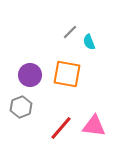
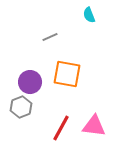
gray line: moved 20 px left, 5 px down; rotated 21 degrees clockwise
cyan semicircle: moved 27 px up
purple circle: moved 7 px down
red line: rotated 12 degrees counterclockwise
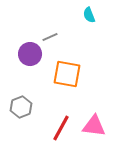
purple circle: moved 28 px up
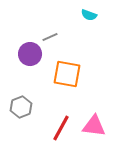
cyan semicircle: rotated 49 degrees counterclockwise
